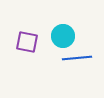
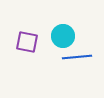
blue line: moved 1 px up
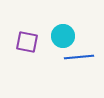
blue line: moved 2 px right
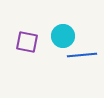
blue line: moved 3 px right, 2 px up
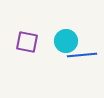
cyan circle: moved 3 px right, 5 px down
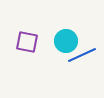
blue line: rotated 20 degrees counterclockwise
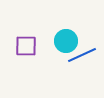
purple square: moved 1 px left, 4 px down; rotated 10 degrees counterclockwise
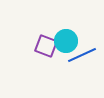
purple square: moved 20 px right; rotated 20 degrees clockwise
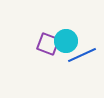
purple square: moved 2 px right, 2 px up
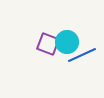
cyan circle: moved 1 px right, 1 px down
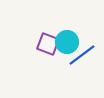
blue line: rotated 12 degrees counterclockwise
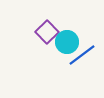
purple square: moved 1 px left, 12 px up; rotated 25 degrees clockwise
